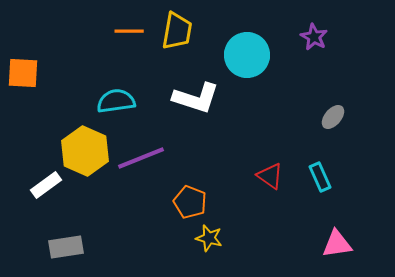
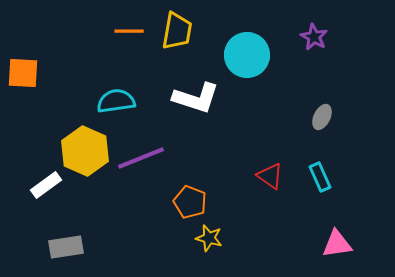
gray ellipse: moved 11 px left; rotated 15 degrees counterclockwise
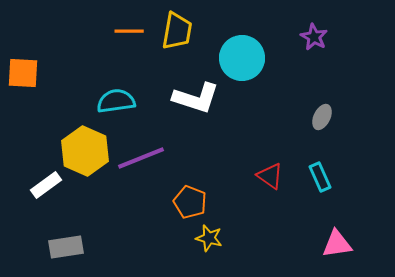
cyan circle: moved 5 px left, 3 px down
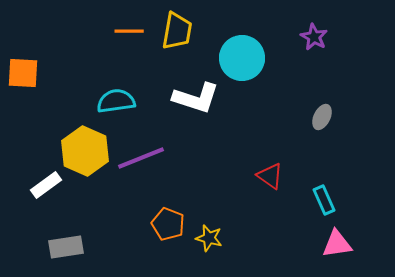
cyan rectangle: moved 4 px right, 23 px down
orange pentagon: moved 22 px left, 22 px down
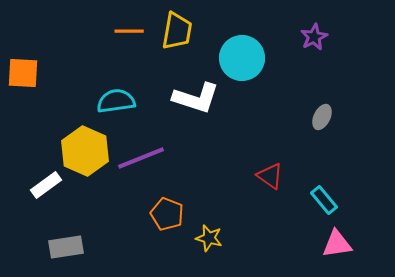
purple star: rotated 16 degrees clockwise
cyan rectangle: rotated 16 degrees counterclockwise
orange pentagon: moved 1 px left, 10 px up
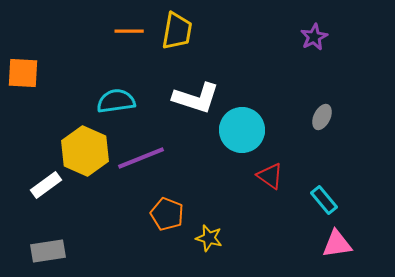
cyan circle: moved 72 px down
gray rectangle: moved 18 px left, 4 px down
